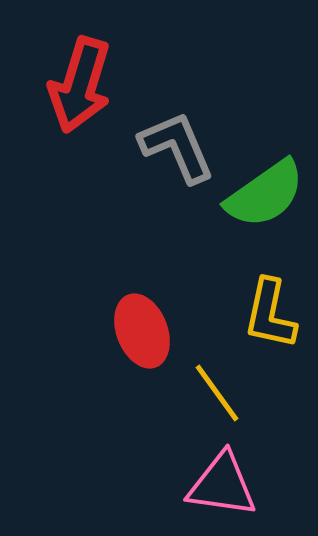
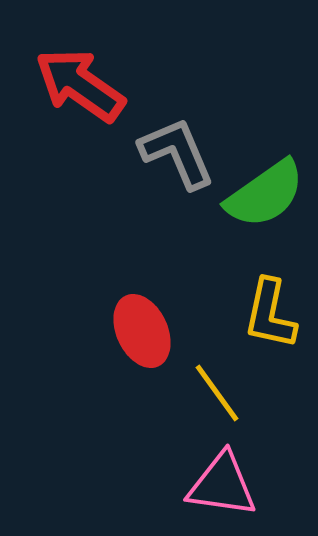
red arrow: rotated 108 degrees clockwise
gray L-shape: moved 6 px down
red ellipse: rotated 4 degrees counterclockwise
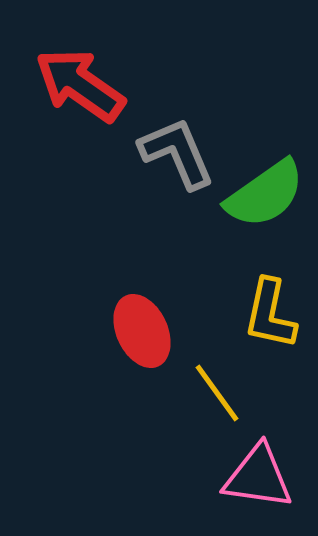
pink triangle: moved 36 px right, 8 px up
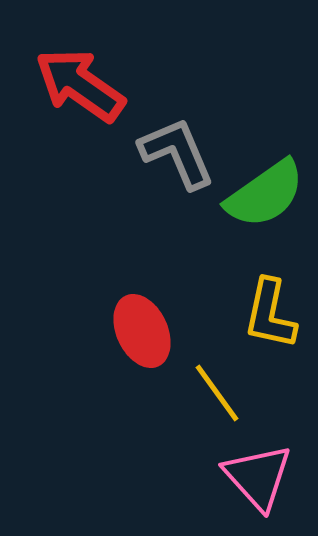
pink triangle: rotated 40 degrees clockwise
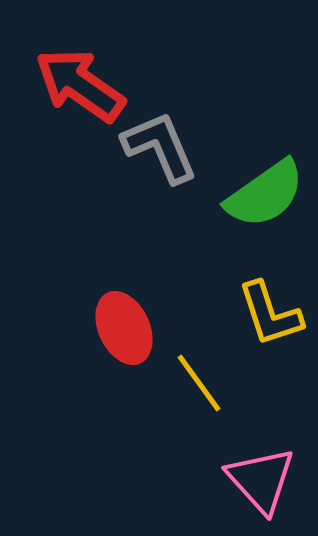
gray L-shape: moved 17 px left, 6 px up
yellow L-shape: rotated 30 degrees counterclockwise
red ellipse: moved 18 px left, 3 px up
yellow line: moved 18 px left, 10 px up
pink triangle: moved 3 px right, 3 px down
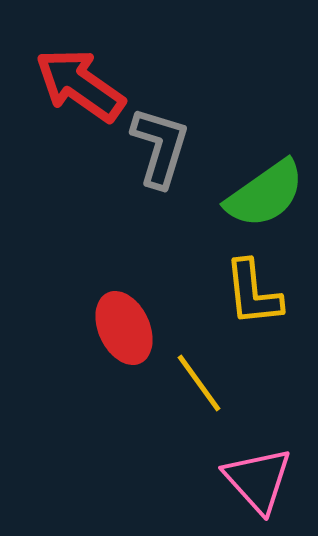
gray L-shape: rotated 40 degrees clockwise
yellow L-shape: moved 17 px left, 21 px up; rotated 12 degrees clockwise
pink triangle: moved 3 px left
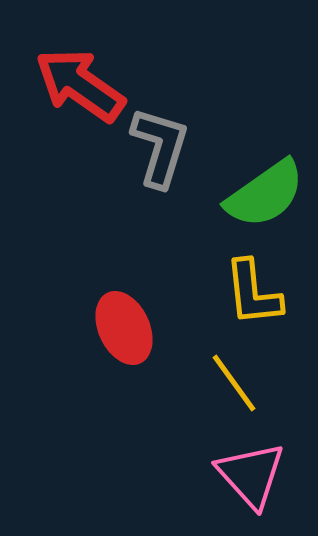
yellow line: moved 35 px right
pink triangle: moved 7 px left, 5 px up
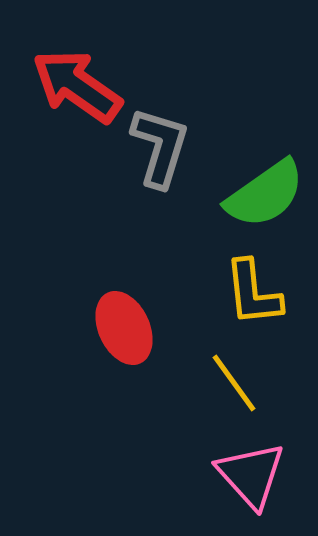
red arrow: moved 3 px left, 1 px down
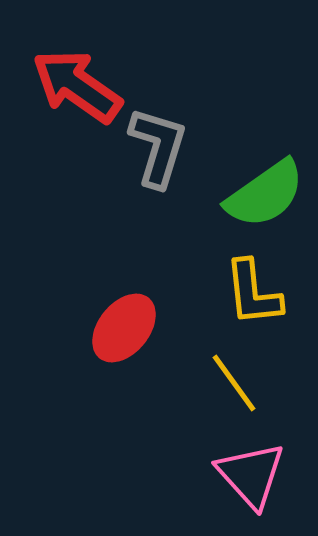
gray L-shape: moved 2 px left
red ellipse: rotated 64 degrees clockwise
